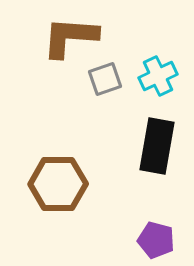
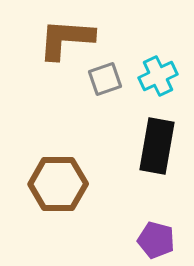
brown L-shape: moved 4 px left, 2 px down
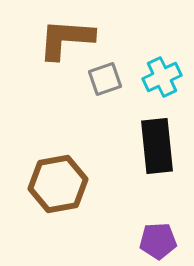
cyan cross: moved 4 px right, 1 px down
black rectangle: rotated 16 degrees counterclockwise
brown hexagon: rotated 10 degrees counterclockwise
purple pentagon: moved 2 px right, 1 px down; rotated 18 degrees counterclockwise
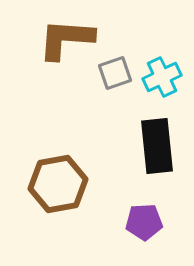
gray square: moved 10 px right, 6 px up
purple pentagon: moved 14 px left, 19 px up
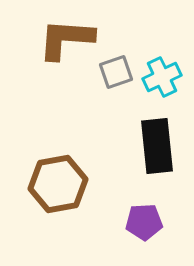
gray square: moved 1 px right, 1 px up
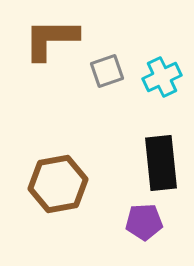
brown L-shape: moved 15 px left; rotated 4 degrees counterclockwise
gray square: moved 9 px left, 1 px up
black rectangle: moved 4 px right, 17 px down
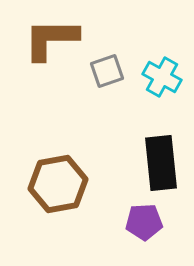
cyan cross: rotated 36 degrees counterclockwise
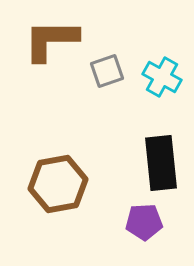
brown L-shape: moved 1 px down
